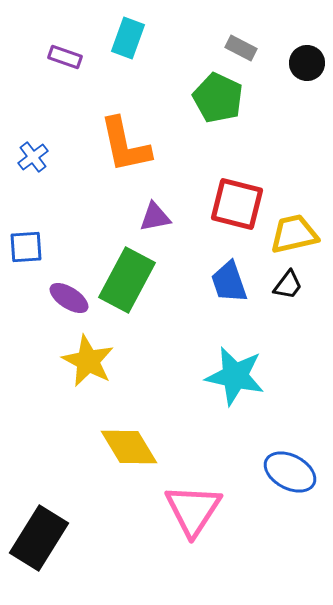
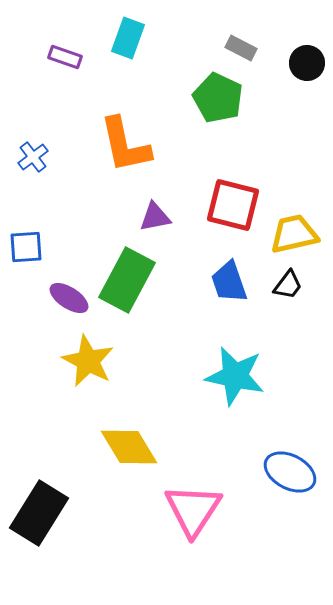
red square: moved 4 px left, 1 px down
black rectangle: moved 25 px up
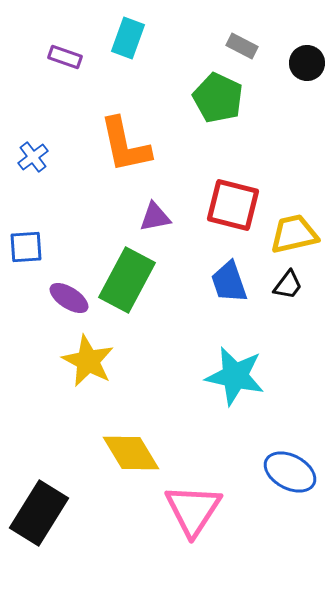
gray rectangle: moved 1 px right, 2 px up
yellow diamond: moved 2 px right, 6 px down
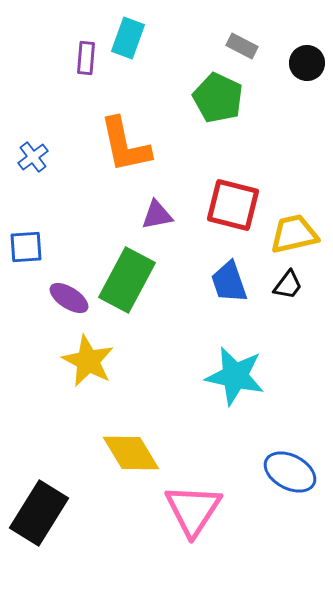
purple rectangle: moved 21 px right, 1 px down; rotated 76 degrees clockwise
purple triangle: moved 2 px right, 2 px up
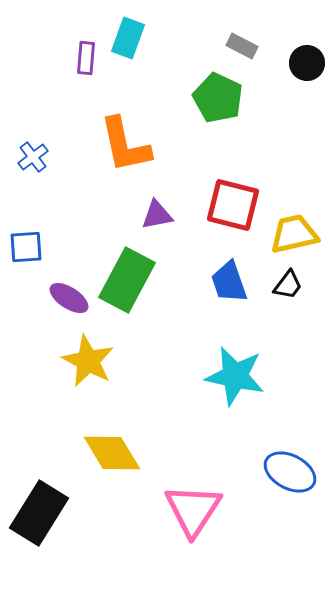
yellow diamond: moved 19 px left
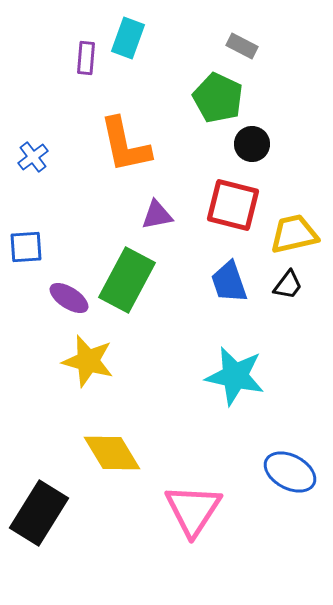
black circle: moved 55 px left, 81 px down
yellow star: rotated 12 degrees counterclockwise
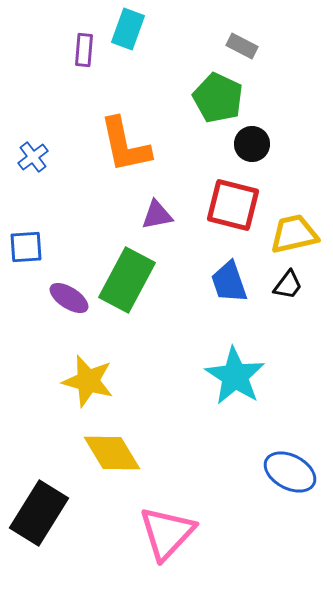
cyan rectangle: moved 9 px up
purple rectangle: moved 2 px left, 8 px up
yellow star: moved 20 px down
cyan star: rotated 20 degrees clockwise
pink triangle: moved 26 px left, 23 px down; rotated 10 degrees clockwise
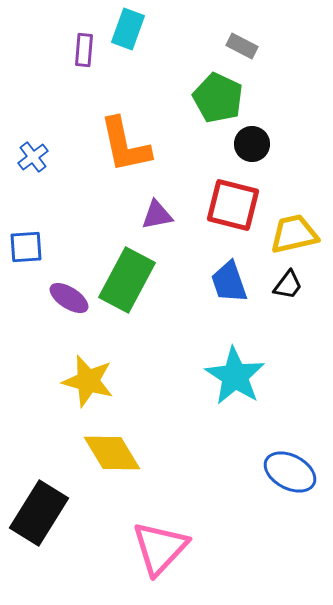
pink triangle: moved 7 px left, 15 px down
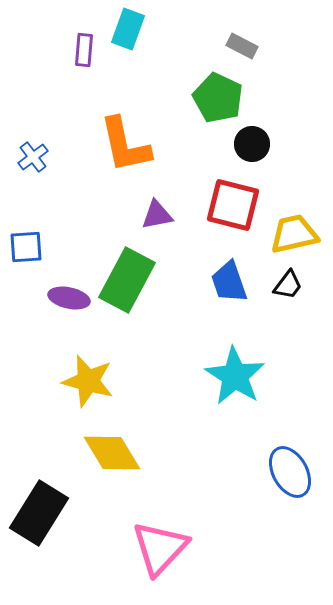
purple ellipse: rotated 21 degrees counterclockwise
blue ellipse: rotated 33 degrees clockwise
